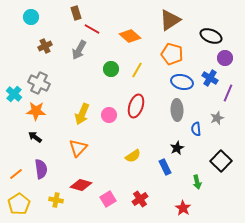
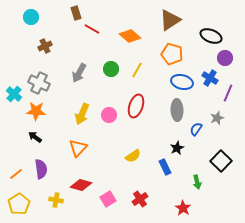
gray arrow: moved 23 px down
blue semicircle: rotated 40 degrees clockwise
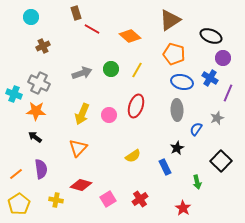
brown cross: moved 2 px left
orange pentagon: moved 2 px right
purple circle: moved 2 px left
gray arrow: moved 3 px right; rotated 138 degrees counterclockwise
cyan cross: rotated 21 degrees counterclockwise
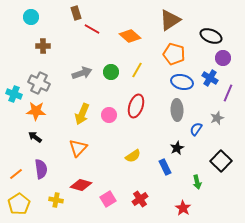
brown cross: rotated 24 degrees clockwise
green circle: moved 3 px down
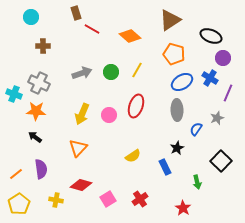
blue ellipse: rotated 45 degrees counterclockwise
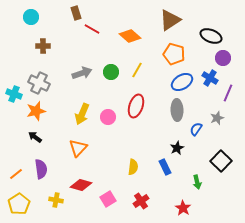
orange star: rotated 18 degrees counterclockwise
pink circle: moved 1 px left, 2 px down
yellow semicircle: moved 11 px down; rotated 49 degrees counterclockwise
red cross: moved 1 px right, 2 px down
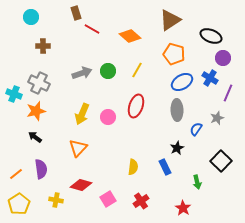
green circle: moved 3 px left, 1 px up
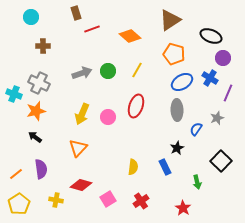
red line: rotated 49 degrees counterclockwise
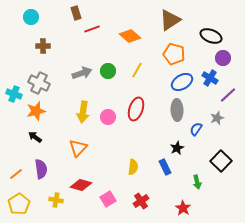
purple line: moved 2 px down; rotated 24 degrees clockwise
red ellipse: moved 3 px down
yellow arrow: moved 1 px right, 2 px up; rotated 15 degrees counterclockwise
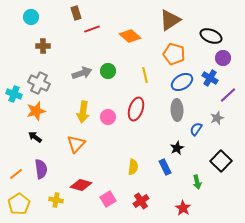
yellow line: moved 8 px right, 5 px down; rotated 42 degrees counterclockwise
orange triangle: moved 2 px left, 4 px up
